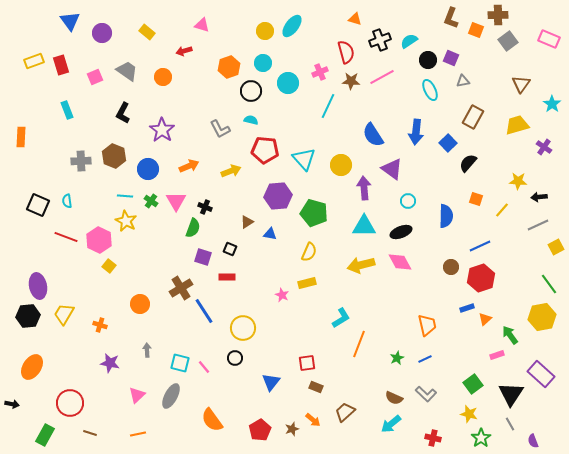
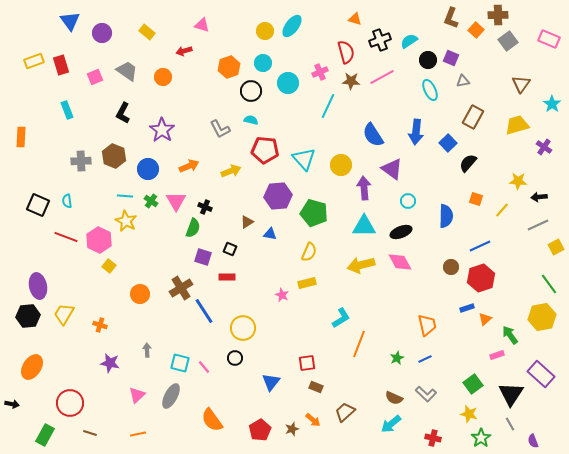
orange square at (476, 30): rotated 21 degrees clockwise
orange circle at (140, 304): moved 10 px up
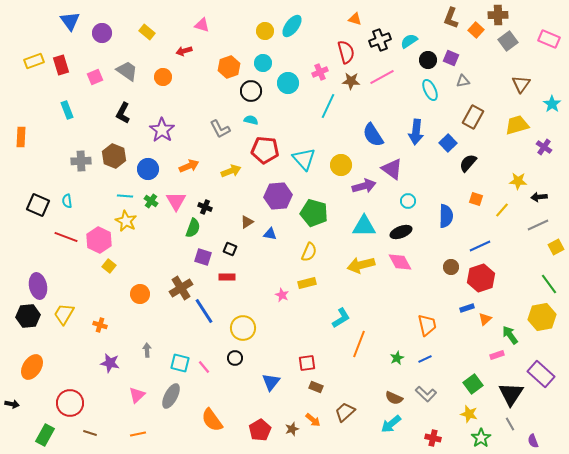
purple arrow at (364, 188): moved 2 px up; rotated 80 degrees clockwise
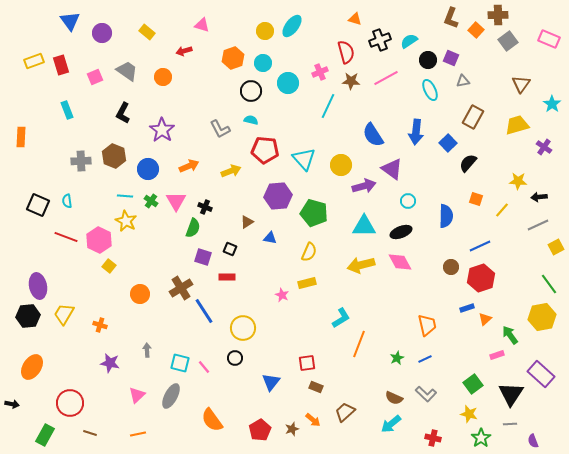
orange hexagon at (229, 67): moved 4 px right, 9 px up
pink line at (382, 77): moved 4 px right, 1 px down
blue triangle at (270, 234): moved 4 px down
gray line at (510, 424): rotated 64 degrees counterclockwise
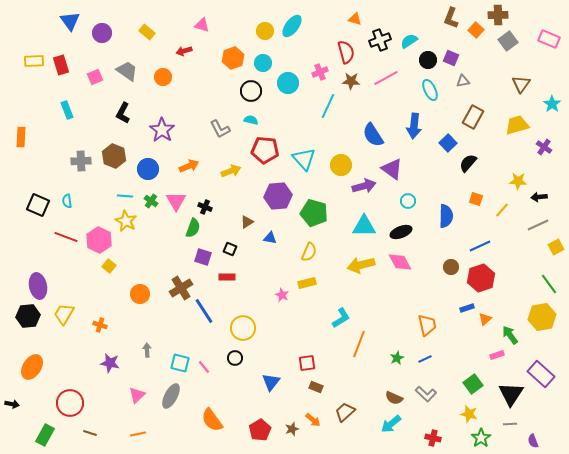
yellow rectangle at (34, 61): rotated 18 degrees clockwise
blue arrow at (416, 132): moved 2 px left, 6 px up
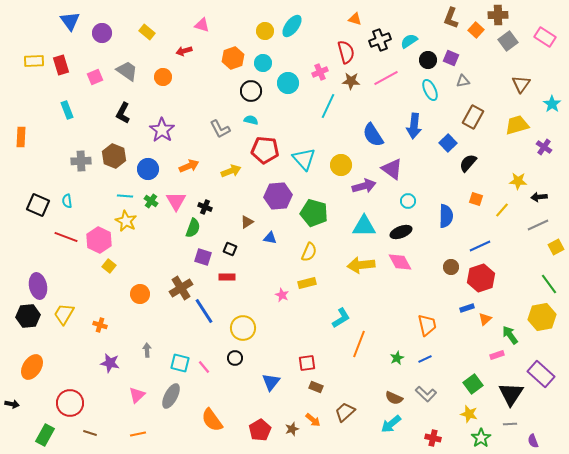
pink rectangle at (549, 39): moved 4 px left, 2 px up; rotated 10 degrees clockwise
yellow arrow at (361, 265): rotated 8 degrees clockwise
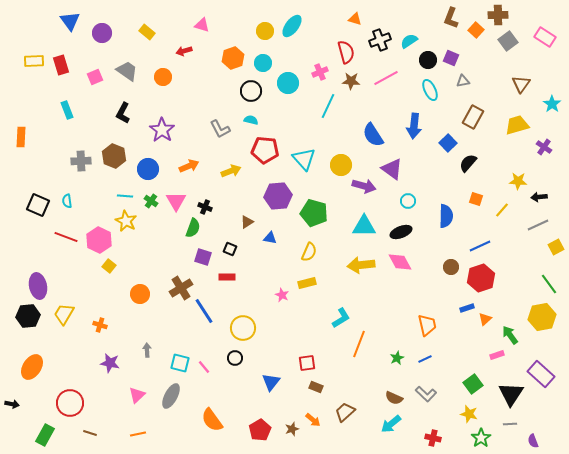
purple arrow at (364, 186): rotated 30 degrees clockwise
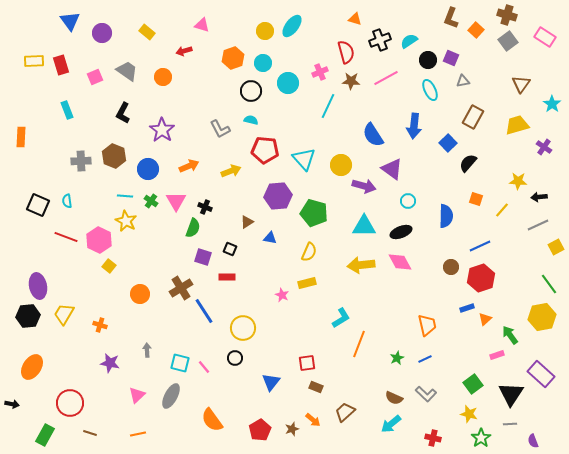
brown cross at (498, 15): moved 9 px right; rotated 18 degrees clockwise
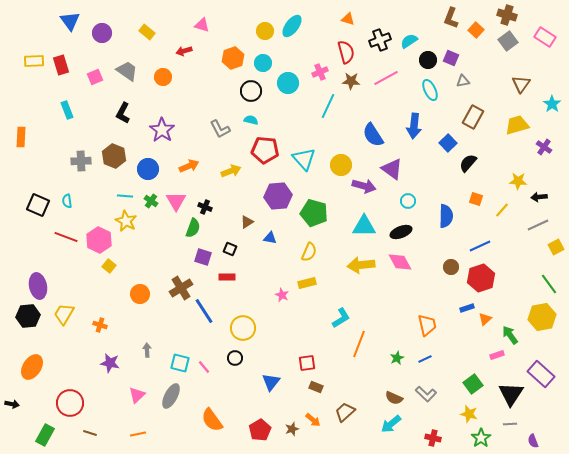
orange triangle at (355, 19): moved 7 px left
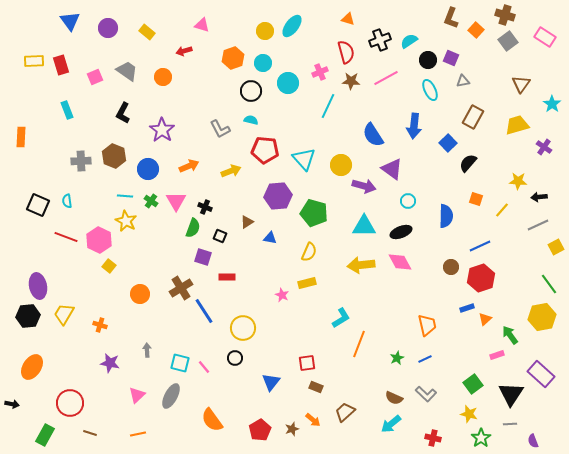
brown cross at (507, 15): moved 2 px left
purple circle at (102, 33): moved 6 px right, 5 px up
black square at (230, 249): moved 10 px left, 13 px up
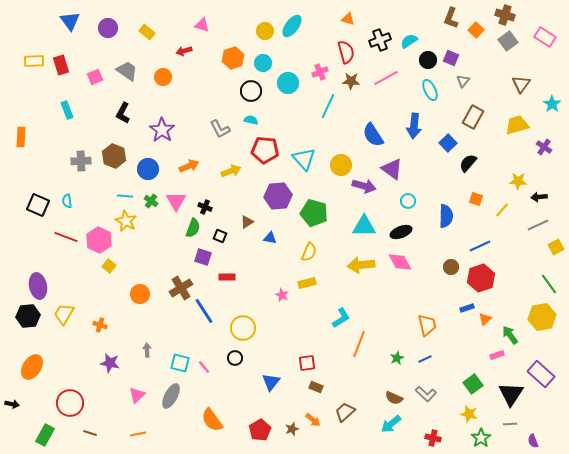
gray triangle at (463, 81): rotated 40 degrees counterclockwise
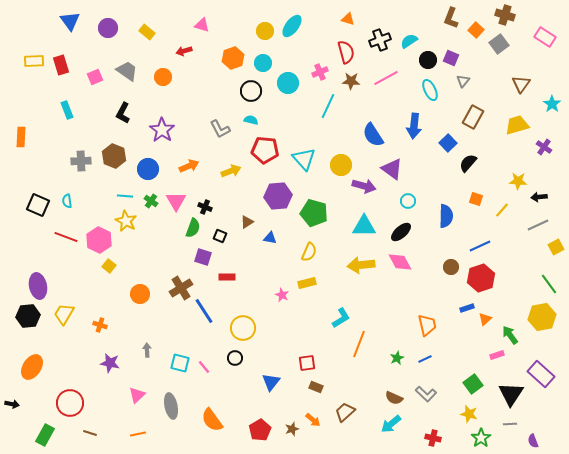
gray square at (508, 41): moved 9 px left, 3 px down
black ellipse at (401, 232): rotated 20 degrees counterclockwise
gray ellipse at (171, 396): moved 10 px down; rotated 40 degrees counterclockwise
